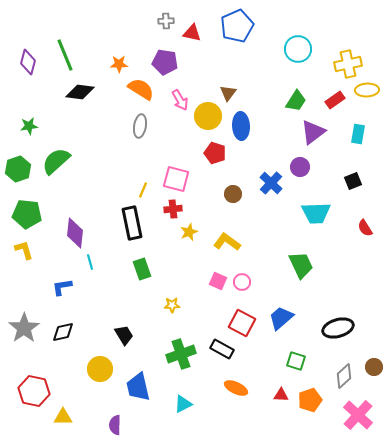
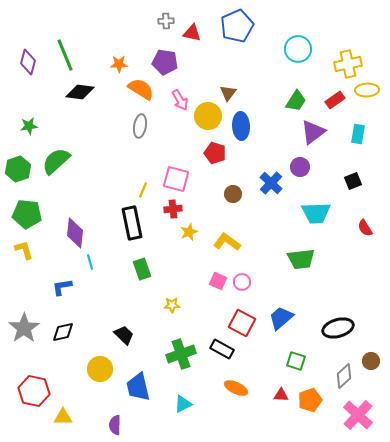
green trapezoid at (301, 265): moved 6 px up; rotated 108 degrees clockwise
black trapezoid at (124, 335): rotated 15 degrees counterclockwise
brown circle at (374, 367): moved 3 px left, 6 px up
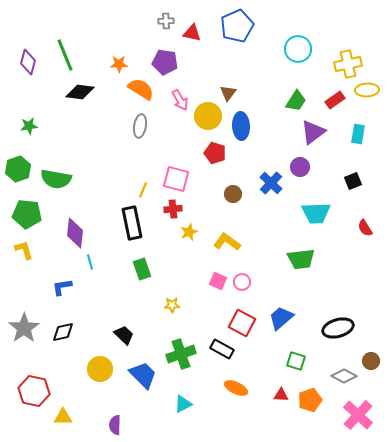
green semicircle at (56, 161): moved 18 px down; rotated 128 degrees counterclockwise
gray diamond at (344, 376): rotated 70 degrees clockwise
blue trapezoid at (138, 387): moved 5 px right, 12 px up; rotated 148 degrees clockwise
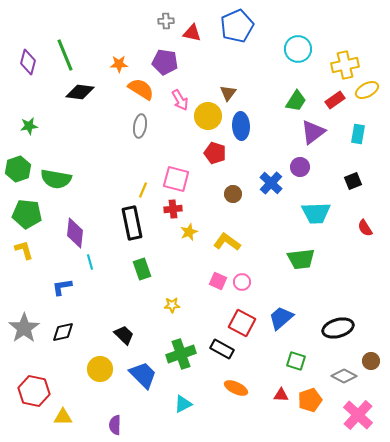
yellow cross at (348, 64): moved 3 px left, 1 px down
yellow ellipse at (367, 90): rotated 25 degrees counterclockwise
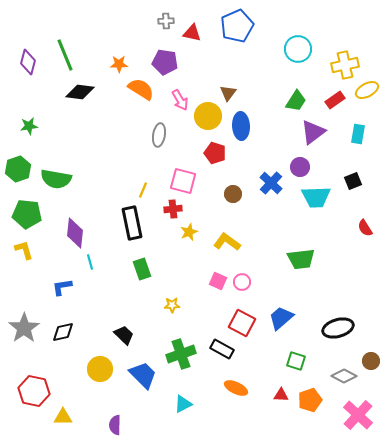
gray ellipse at (140, 126): moved 19 px right, 9 px down
pink square at (176, 179): moved 7 px right, 2 px down
cyan trapezoid at (316, 213): moved 16 px up
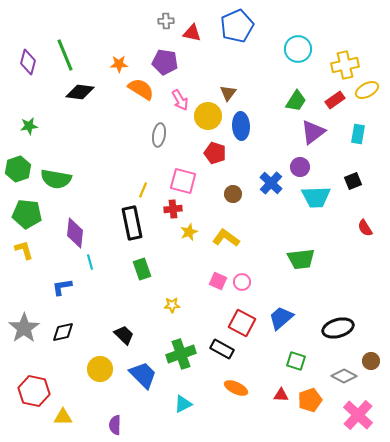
yellow L-shape at (227, 242): moved 1 px left, 4 px up
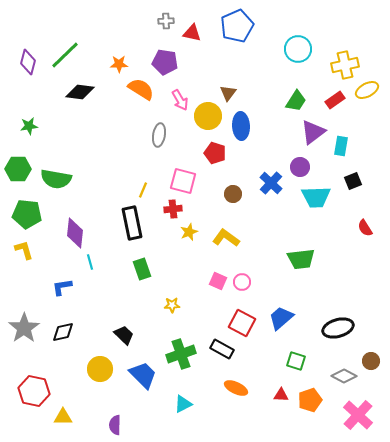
green line at (65, 55): rotated 68 degrees clockwise
cyan rectangle at (358, 134): moved 17 px left, 12 px down
green hexagon at (18, 169): rotated 20 degrees clockwise
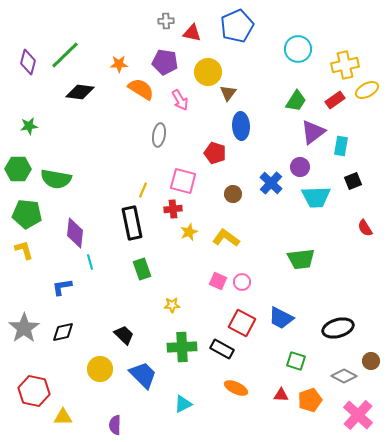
yellow circle at (208, 116): moved 44 px up
blue trapezoid at (281, 318): rotated 112 degrees counterclockwise
green cross at (181, 354): moved 1 px right, 7 px up; rotated 16 degrees clockwise
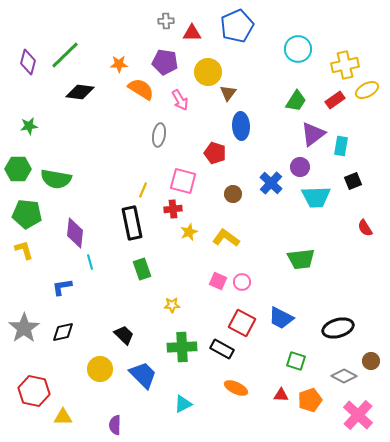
red triangle at (192, 33): rotated 12 degrees counterclockwise
purple triangle at (313, 132): moved 2 px down
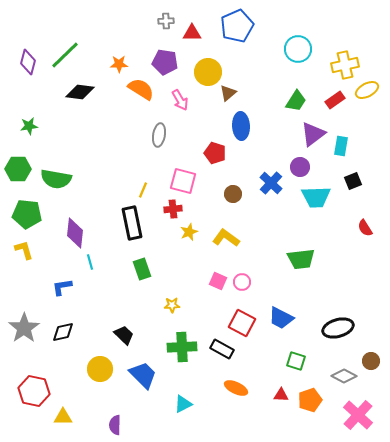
brown triangle at (228, 93): rotated 12 degrees clockwise
